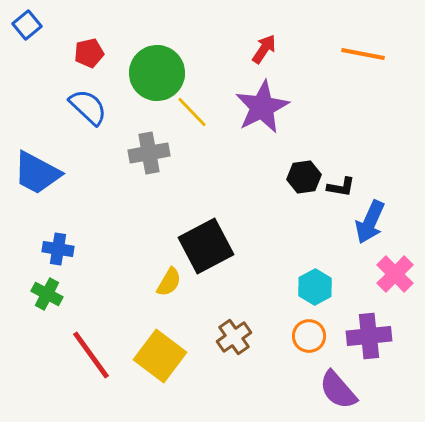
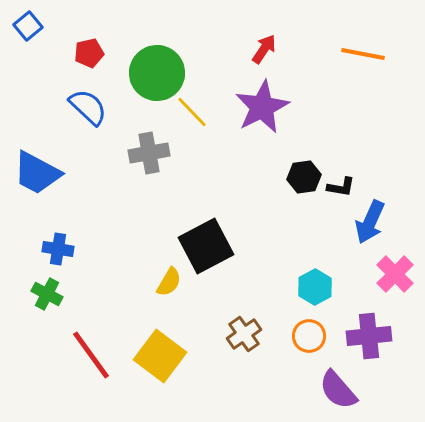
blue square: moved 1 px right, 1 px down
brown cross: moved 10 px right, 3 px up
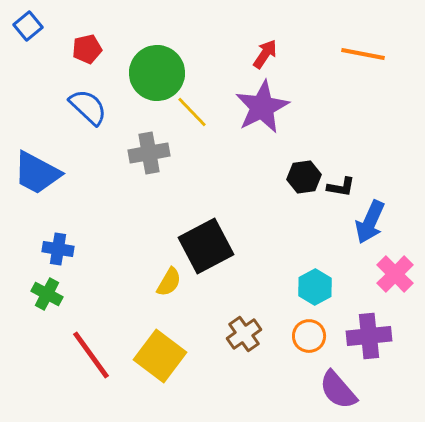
red arrow: moved 1 px right, 5 px down
red pentagon: moved 2 px left, 4 px up
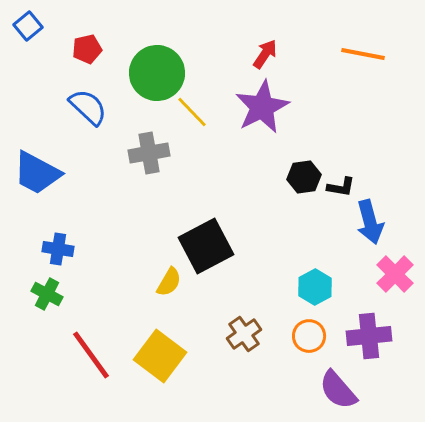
blue arrow: rotated 39 degrees counterclockwise
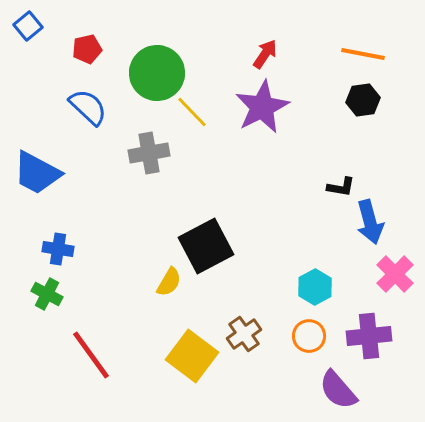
black hexagon: moved 59 px right, 77 px up
yellow square: moved 32 px right
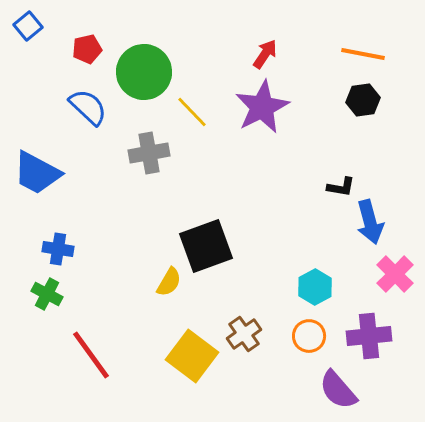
green circle: moved 13 px left, 1 px up
black square: rotated 8 degrees clockwise
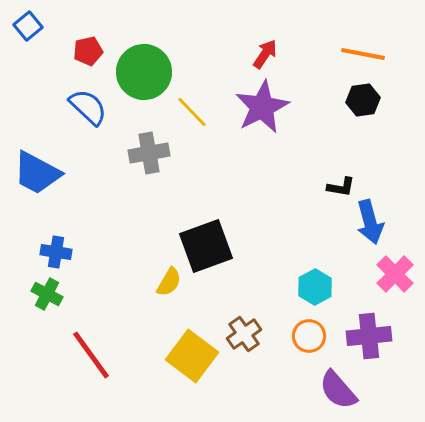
red pentagon: moved 1 px right, 2 px down
blue cross: moved 2 px left, 3 px down
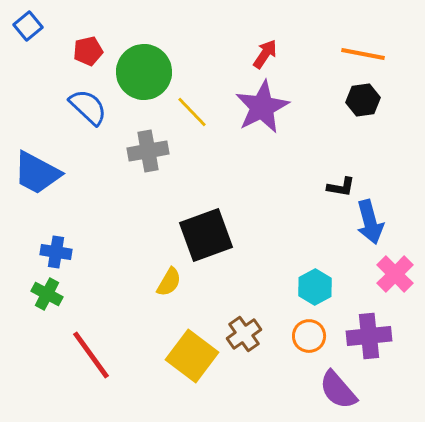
gray cross: moved 1 px left, 2 px up
black square: moved 11 px up
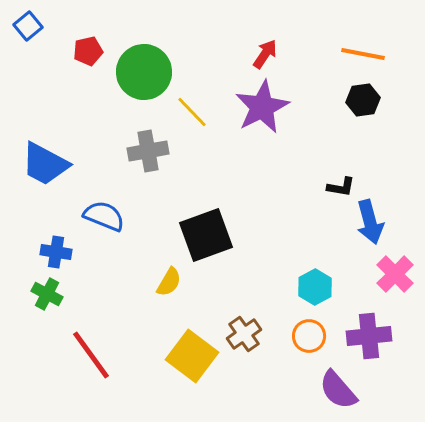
blue semicircle: moved 16 px right, 109 px down; rotated 21 degrees counterclockwise
blue trapezoid: moved 8 px right, 9 px up
